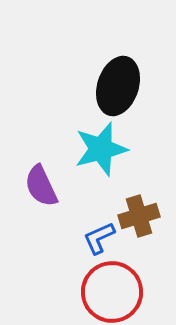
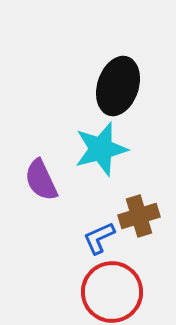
purple semicircle: moved 6 px up
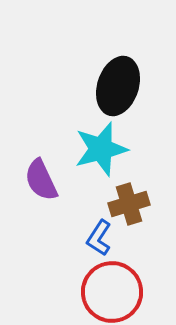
brown cross: moved 10 px left, 12 px up
blue L-shape: rotated 33 degrees counterclockwise
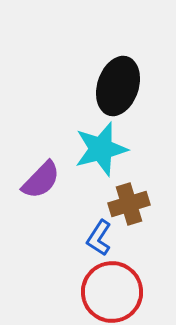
purple semicircle: rotated 111 degrees counterclockwise
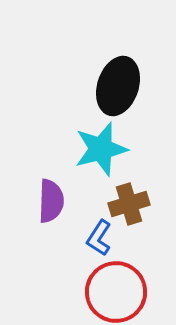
purple semicircle: moved 10 px right, 21 px down; rotated 42 degrees counterclockwise
red circle: moved 4 px right
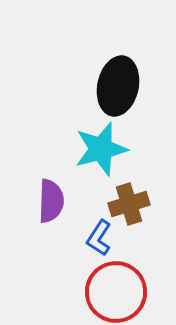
black ellipse: rotated 6 degrees counterclockwise
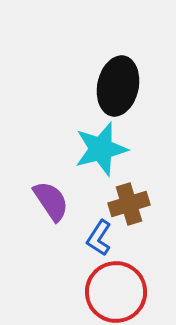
purple semicircle: rotated 36 degrees counterclockwise
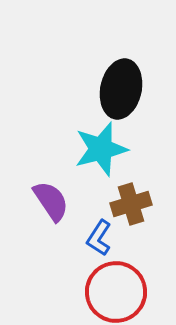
black ellipse: moved 3 px right, 3 px down
brown cross: moved 2 px right
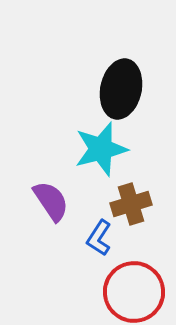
red circle: moved 18 px right
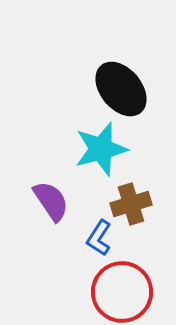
black ellipse: rotated 52 degrees counterclockwise
red circle: moved 12 px left
